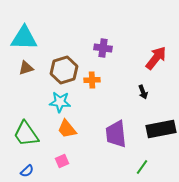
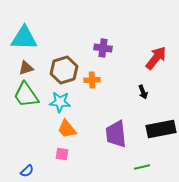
green trapezoid: moved 39 px up
pink square: moved 7 px up; rotated 32 degrees clockwise
green line: rotated 42 degrees clockwise
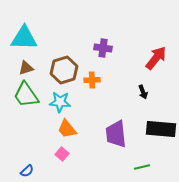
black rectangle: rotated 16 degrees clockwise
pink square: rotated 32 degrees clockwise
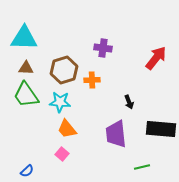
brown triangle: rotated 21 degrees clockwise
black arrow: moved 14 px left, 10 px down
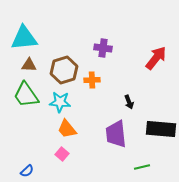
cyan triangle: rotated 8 degrees counterclockwise
brown triangle: moved 3 px right, 3 px up
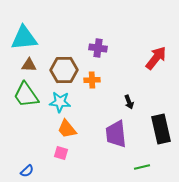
purple cross: moved 5 px left
brown hexagon: rotated 16 degrees clockwise
black rectangle: rotated 72 degrees clockwise
pink square: moved 1 px left, 1 px up; rotated 24 degrees counterclockwise
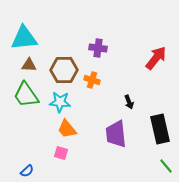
orange cross: rotated 21 degrees clockwise
black rectangle: moved 1 px left
green line: moved 24 px right, 1 px up; rotated 63 degrees clockwise
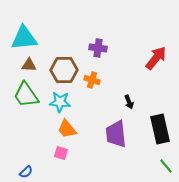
blue semicircle: moved 1 px left, 1 px down
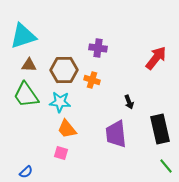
cyan triangle: moved 1 px left, 2 px up; rotated 12 degrees counterclockwise
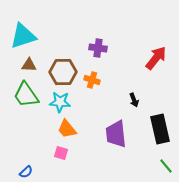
brown hexagon: moved 1 px left, 2 px down
black arrow: moved 5 px right, 2 px up
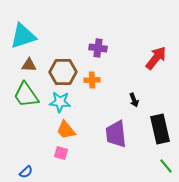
orange cross: rotated 21 degrees counterclockwise
orange trapezoid: moved 1 px left, 1 px down
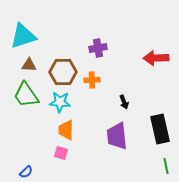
purple cross: rotated 18 degrees counterclockwise
red arrow: rotated 130 degrees counterclockwise
black arrow: moved 10 px left, 2 px down
orange trapezoid: rotated 40 degrees clockwise
purple trapezoid: moved 1 px right, 2 px down
green line: rotated 28 degrees clockwise
